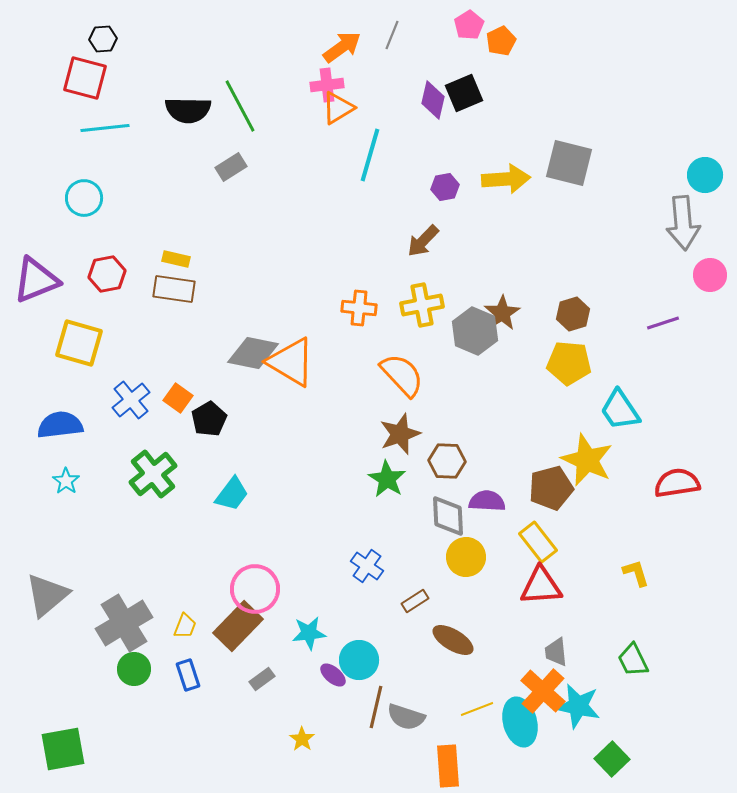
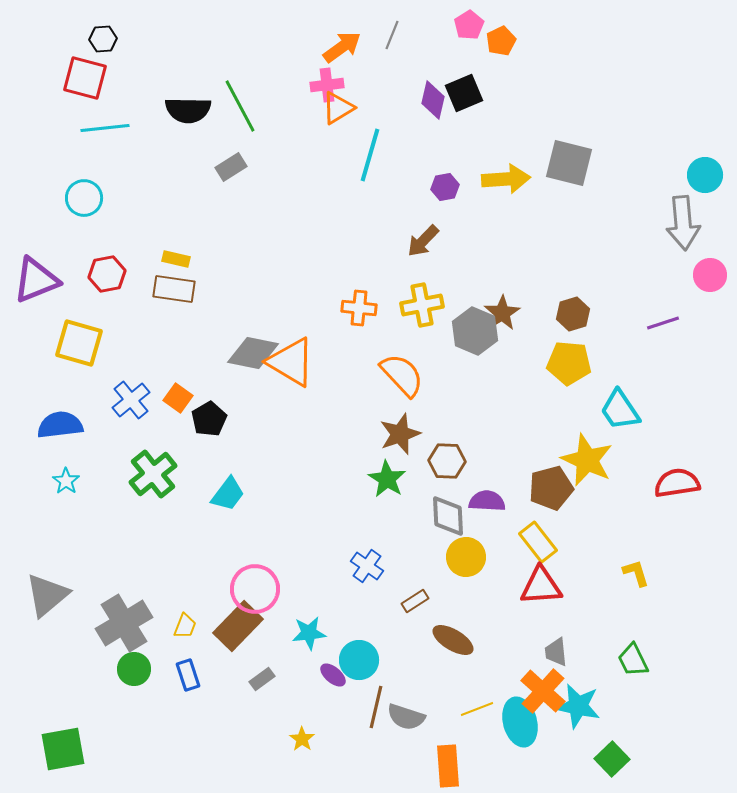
cyan trapezoid at (232, 494): moved 4 px left
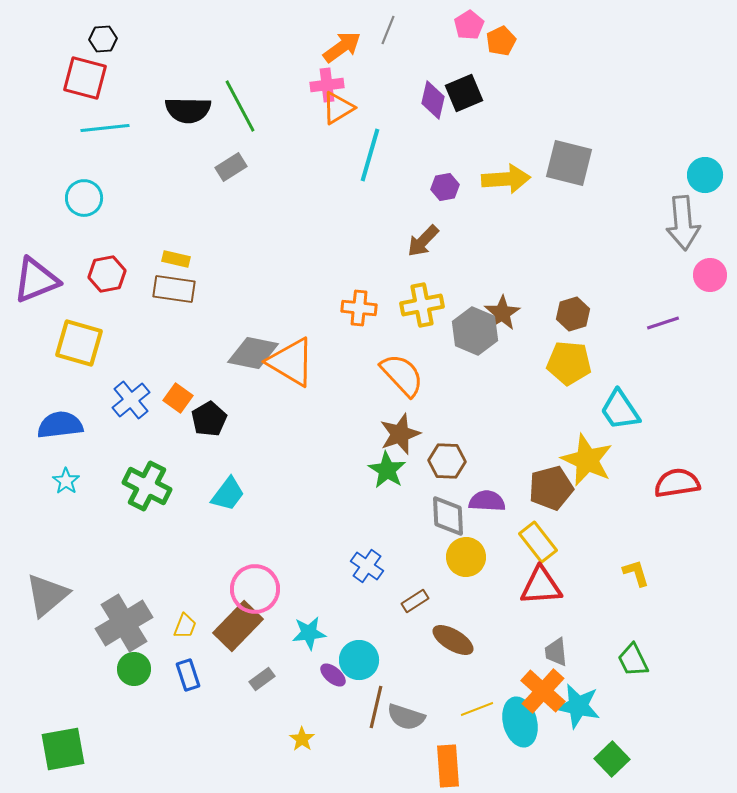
gray line at (392, 35): moved 4 px left, 5 px up
green cross at (153, 474): moved 6 px left, 12 px down; rotated 24 degrees counterclockwise
green star at (387, 479): moved 9 px up
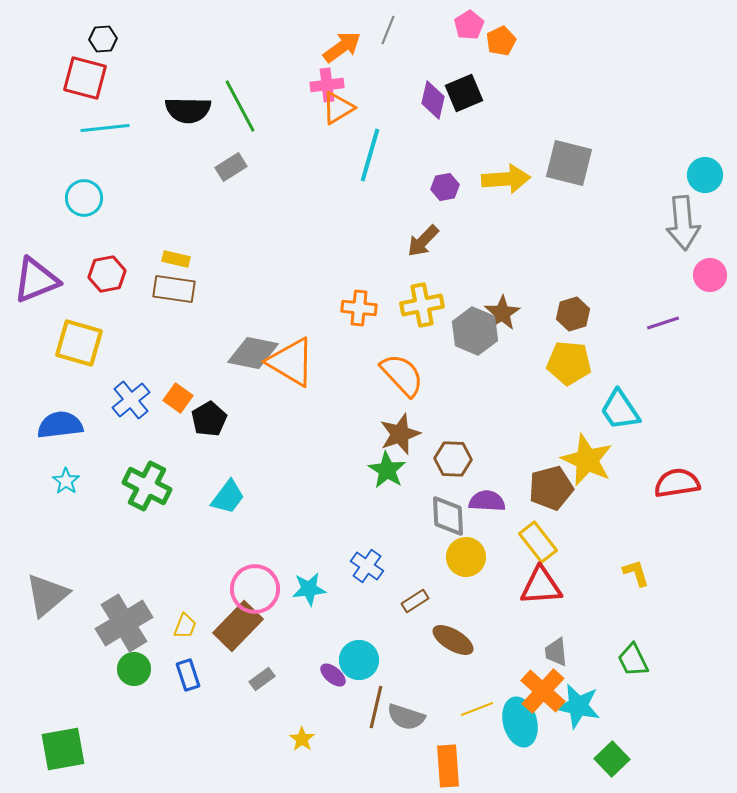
brown hexagon at (447, 461): moved 6 px right, 2 px up
cyan trapezoid at (228, 494): moved 3 px down
cyan star at (309, 633): moved 44 px up
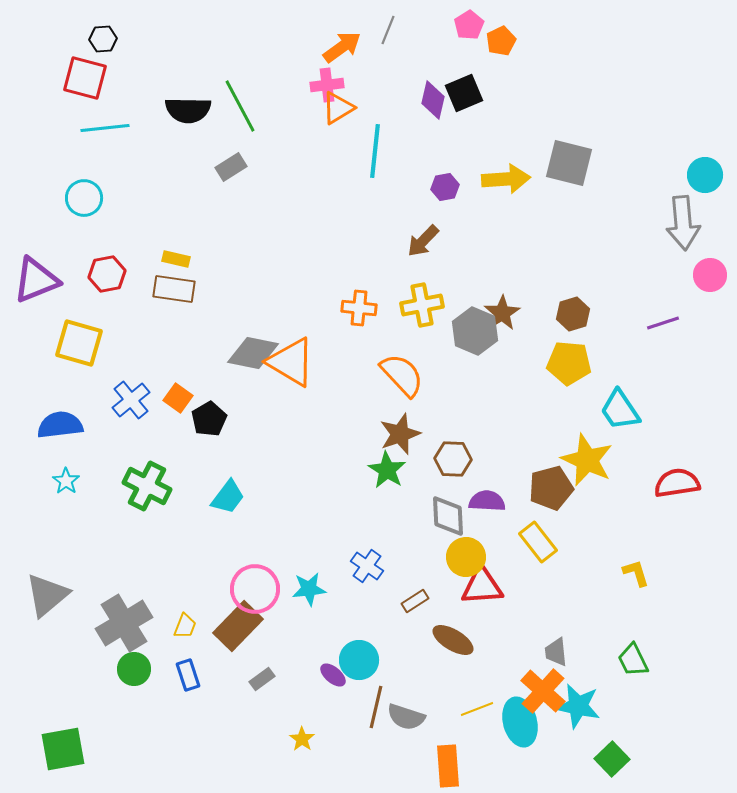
cyan line at (370, 155): moved 5 px right, 4 px up; rotated 10 degrees counterclockwise
red triangle at (541, 586): moved 59 px left
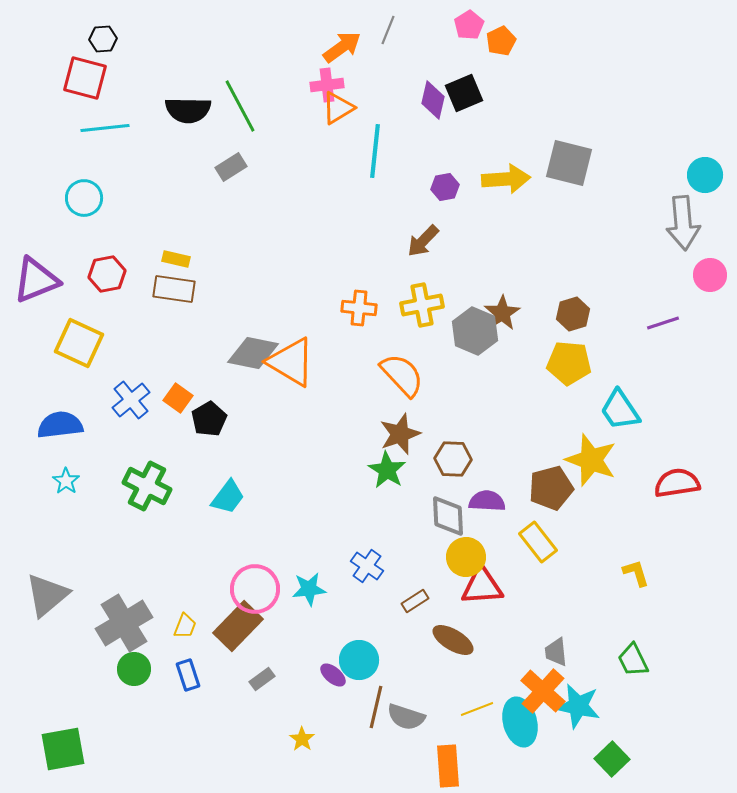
yellow square at (79, 343): rotated 9 degrees clockwise
yellow star at (587, 460): moved 4 px right; rotated 4 degrees counterclockwise
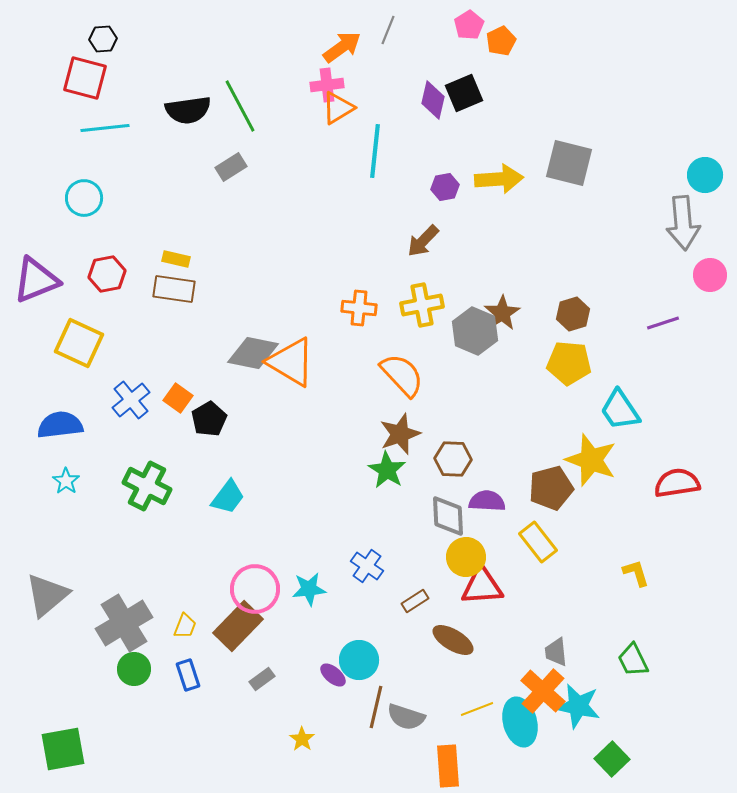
black semicircle at (188, 110): rotated 9 degrees counterclockwise
yellow arrow at (506, 179): moved 7 px left
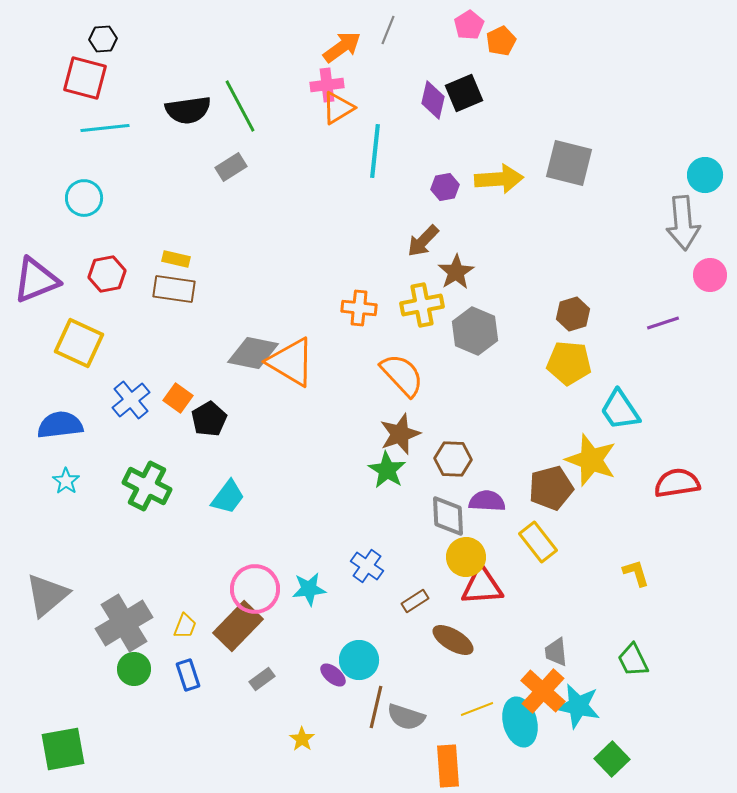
brown star at (502, 313): moved 46 px left, 41 px up
